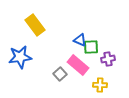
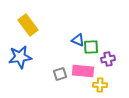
yellow rectangle: moved 7 px left
blue triangle: moved 2 px left
pink rectangle: moved 5 px right, 6 px down; rotated 35 degrees counterclockwise
gray square: rotated 24 degrees clockwise
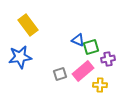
green square: rotated 14 degrees counterclockwise
pink rectangle: rotated 45 degrees counterclockwise
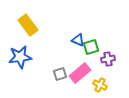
pink rectangle: moved 3 px left, 2 px down
yellow cross: rotated 24 degrees clockwise
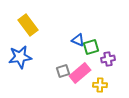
gray square: moved 3 px right, 3 px up
yellow cross: rotated 24 degrees counterclockwise
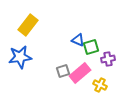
yellow rectangle: rotated 75 degrees clockwise
yellow cross: rotated 24 degrees clockwise
